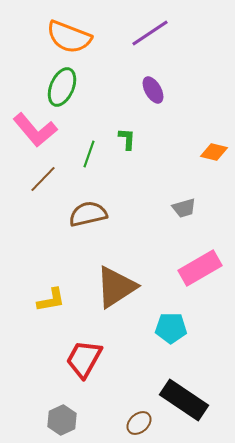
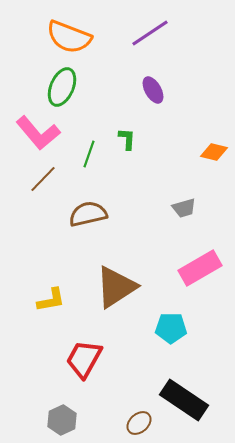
pink L-shape: moved 3 px right, 3 px down
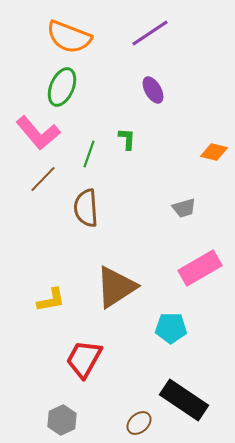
brown semicircle: moved 2 px left, 6 px up; rotated 81 degrees counterclockwise
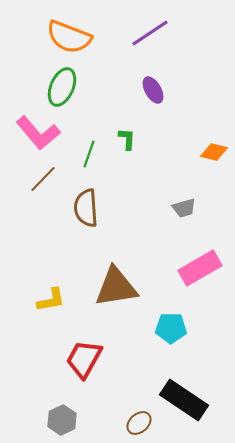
brown triangle: rotated 24 degrees clockwise
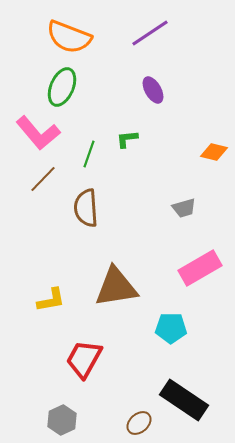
green L-shape: rotated 100 degrees counterclockwise
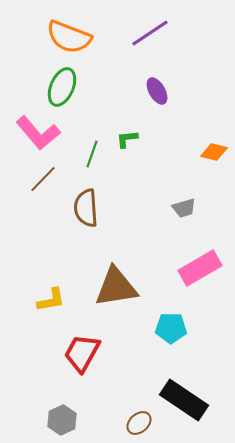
purple ellipse: moved 4 px right, 1 px down
green line: moved 3 px right
red trapezoid: moved 2 px left, 6 px up
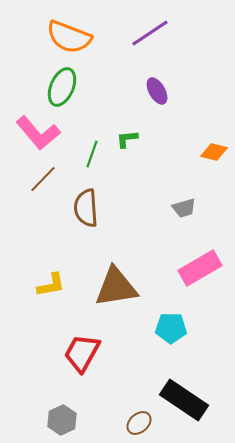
yellow L-shape: moved 15 px up
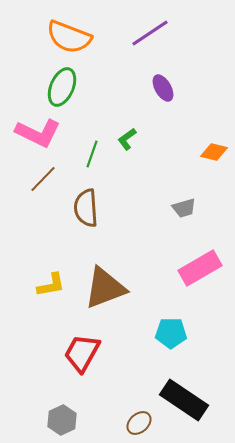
purple ellipse: moved 6 px right, 3 px up
pink L-shape: rotated 24 degrees counterclockwise
green L-shape: rotated 30 degrees counterclockwise
brown triangle: moved 11 px left, 1 px down; rotated 12 degrees counterclockwise
cyan pentagon: moved 5 px down
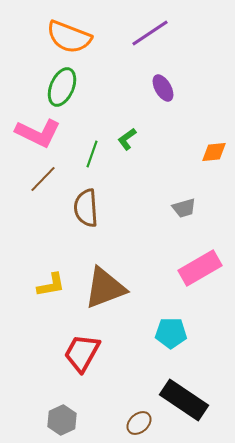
orange diamond: rotated 20 degrees counterclockwise
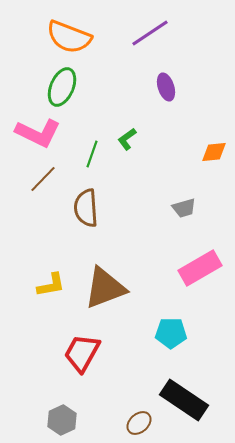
purple ellipse: moved 3 px right, 1 px up; rotated 12 degrees clockwise
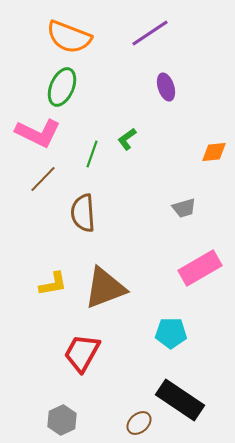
brown semicircle: moved 3 px left, 5 px down
yellow L-shape: moved 2 px right, 1 px up
black rectangle: moved 4 px left
